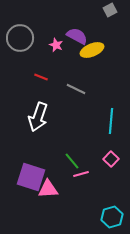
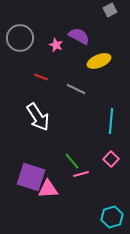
purple semicircle: moved 2 px right
yellow ellipse: moved 7 px right, 11 px down
white arrow: rotated 52 degrees counterclockwise
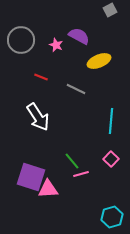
gray circle: moved 1 px right, 2 px down
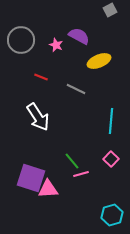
purple square: moved 1 px down
cyan hexagon: moved 2 px up
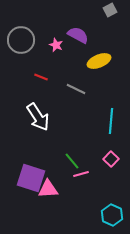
purple semicircle: moved 1 px left, 1 px up
cyan hexagon: rotated 20 degrees counterclockwise
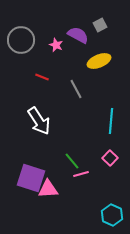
gray square: moved 10 px left, 15 px down
red line: moved 1 px right
gray line: rotated 36 degrees clockwise
white arrow: moved 1 px right, 4 px down
pink square: moved 1 px left, 1 px up
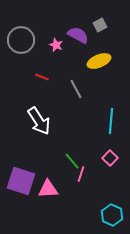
pink line: rotated 56 degrees counterclockwise
purple square: moved 10 px left, 3 px down
